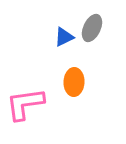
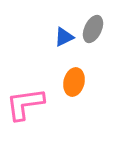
gray ellipse: moved 1 px right, 1 px down
orange ellipse: rotated 12 degrees clockwise
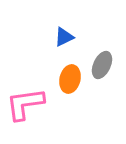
gray ellipse: moved 9 px right, 36 px down
orange ellipse: moved 4 px left, 3 px up
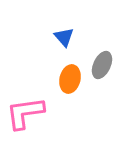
blue triangle: rotated 45 degrees counterclockwise
pink L-shape: moved 9 px down
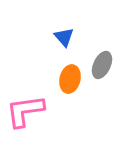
pink L-shape: moved 2 px up
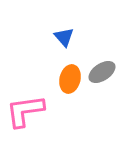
gray ellipse: moved 7 px down; rotated 32 degrees clockwise
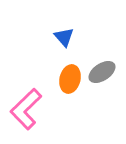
pink L-shape: moved 1 px right, 2 px up; rotated 36 degrees counterclockwise
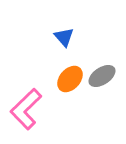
gray ellipse: moved 4 px down
orange ellipse: rotated 28 degrees clockwise
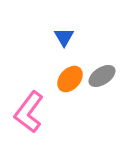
blue triangle: rotated 10 degrees clockwise
pink L-shape: moved 3 px right, 3 px down; rotated 9 degrees counterclockwise
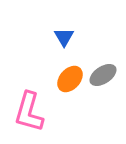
gray ellipse: moved 1 px right, 1 px up
pink L-shape: rotated 21 degrees counterclockwise
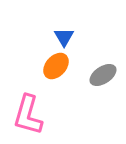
orange ellipse: moved 14 px left, 13 px up
pink L-shape: moved 1 px left, 3 px down
